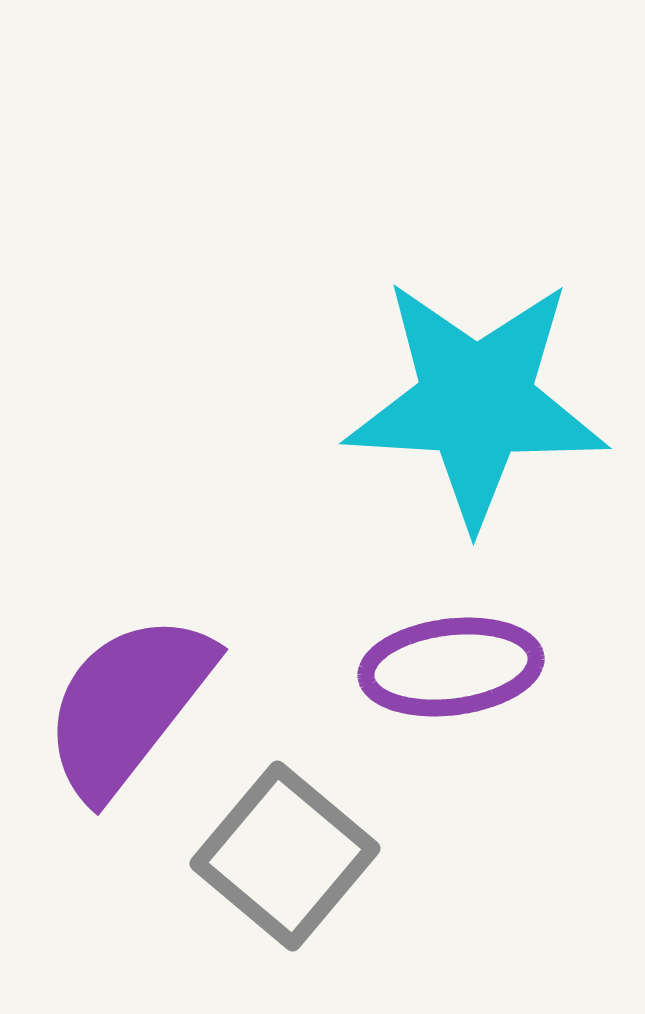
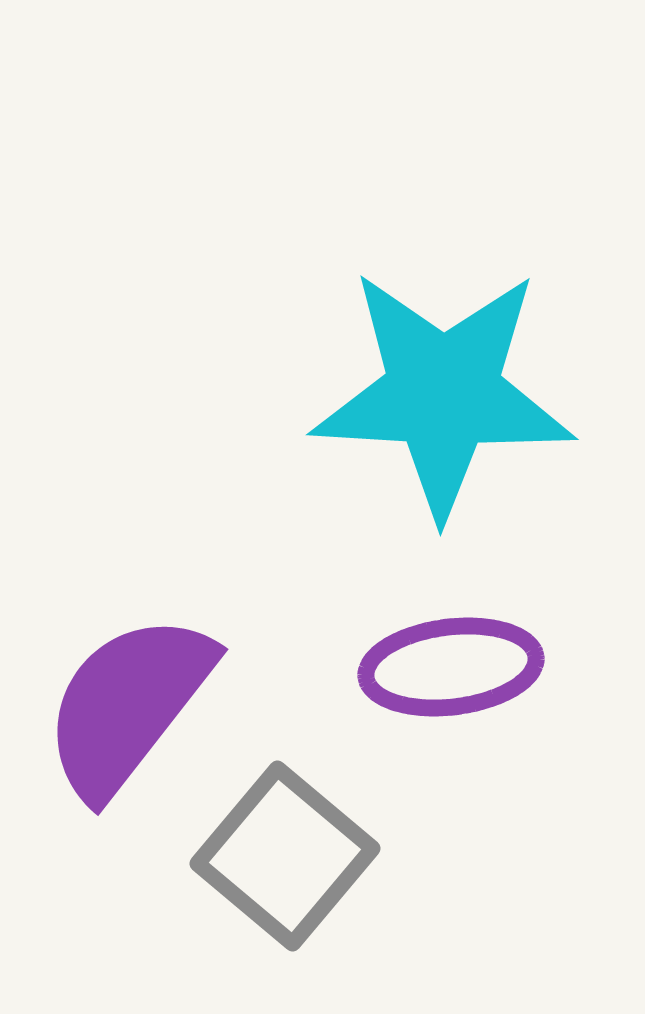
cyan star: moved 33 px left, 9 px up
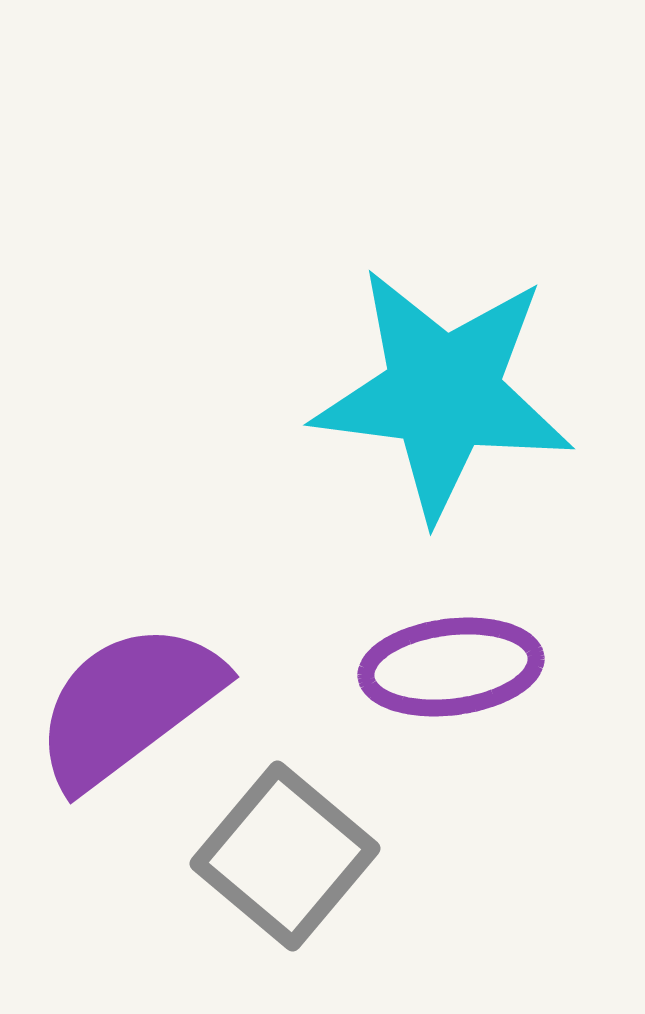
cyan star: rotated 4 degrees clockwise
purple semicircle: rotated 15 degrees clockwise
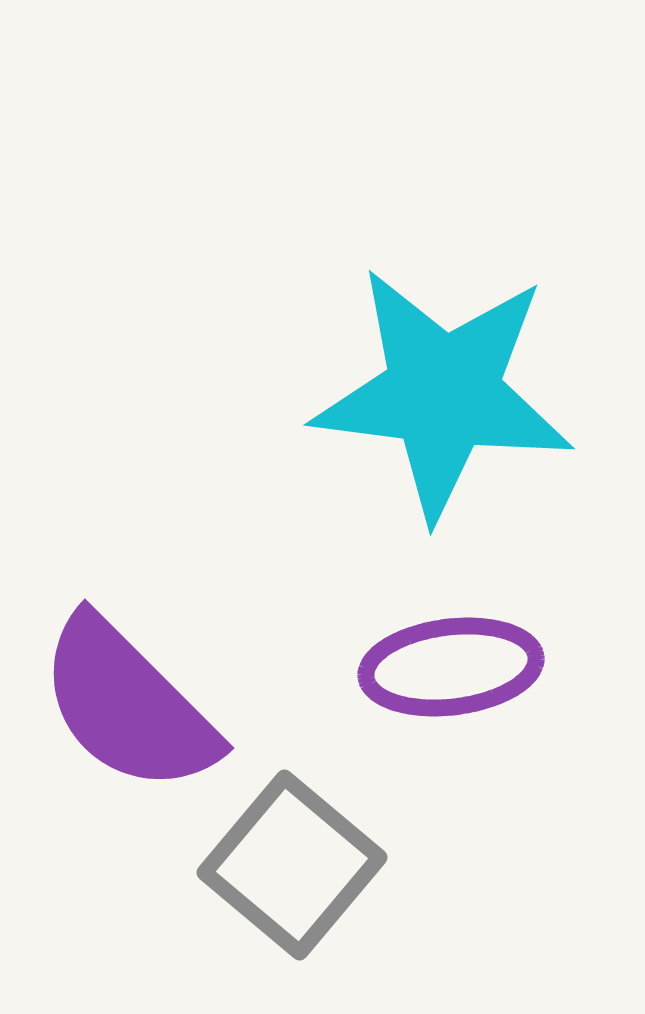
purple semicircle: rotated 98 degrees counterclockwise
gray square: moved 7 px right, 9 px down
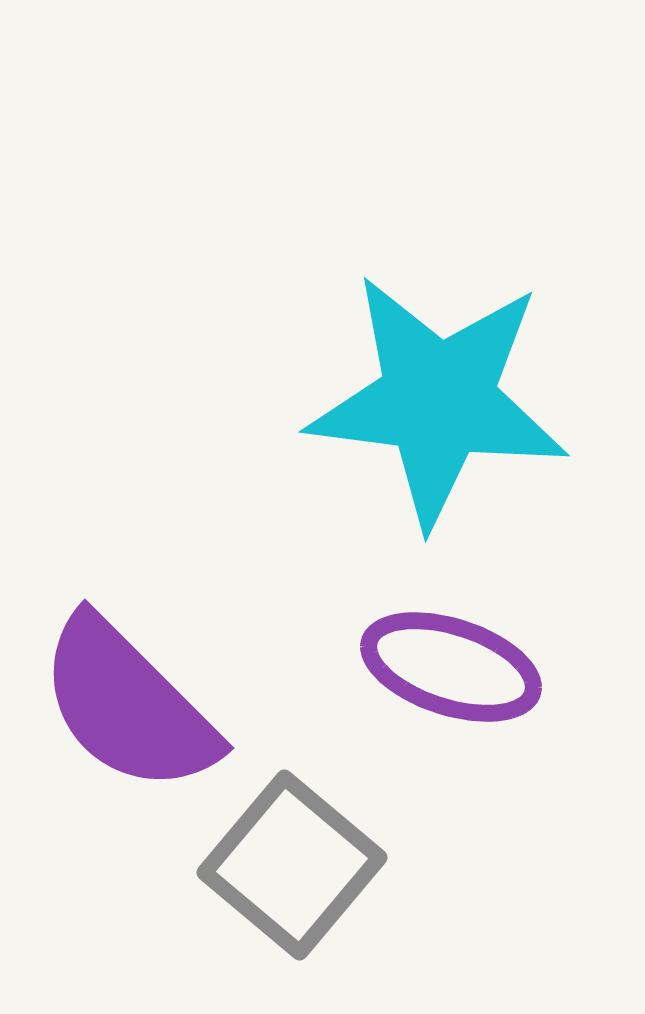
cyan star: moved 5 px left, 7 px down
purple ellipse: rotated 25 degrees clockwise
